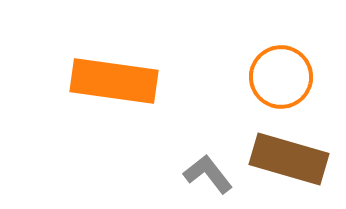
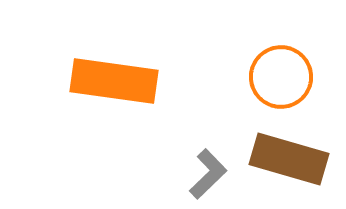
gray L-shape: rotated 84 degrees clockwise
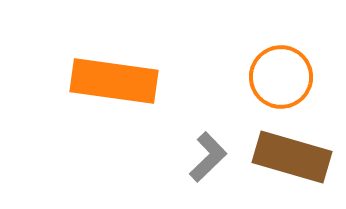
brown rectangle: moved 3 px right, 2 px up
gray L-shape: moved 17 px up
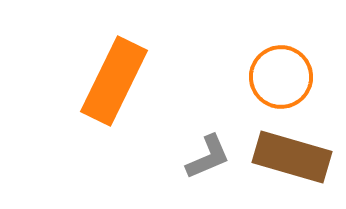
orange rectangle: rotated 72 degrees counterclockwise
gray L-shape: rotated 21 degrees clockwise
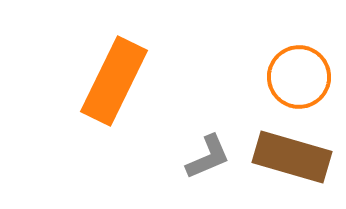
orange circle: moved 18 px right
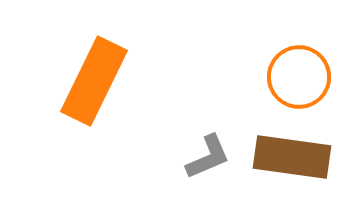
orange rectangle: moved 20 px left
brown rectangle: rotated 8 degrees counterclockwise
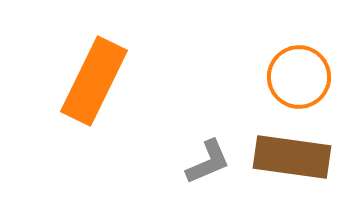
gray L-shape: moved 5 px down
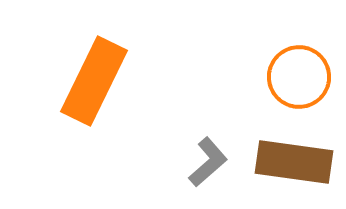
brown rectangle: moved 2 px right, 5 px down
gray L-shape: rotated 18 degrees counterclockwise
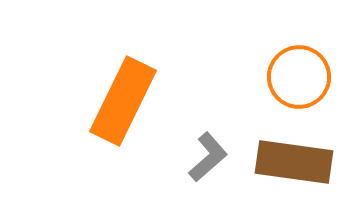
orange rectangle: moved 29 px right, 20 px down
gray L-shape: moved 5 px up
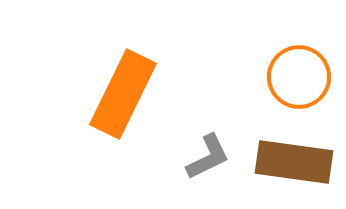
orange rectangle: moved 7 px up
gray L-shape: rotated 15 degrees clockwise
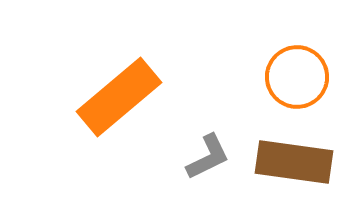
orange circle: moved 2 px left
orange rectangle: moved 4 px left, 3 px down; rotated 24 degrees clockwise
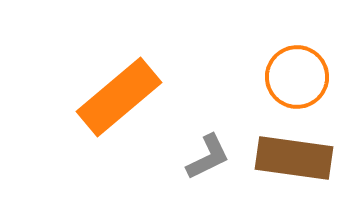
brown rectangle: moved 4 px up
